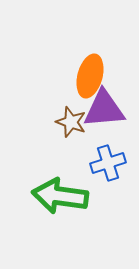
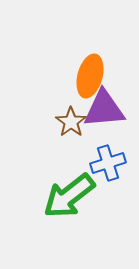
brown star: rotated 16 degrees clockwise
green arrow: moved 9 px right; rotated 46 degrees counterclockwise
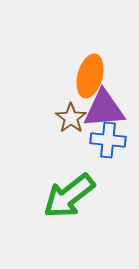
brown star: moved 4 px up
blue cross: moved 23 px up; rotated 24 degrees clockwise
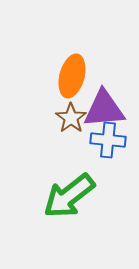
orange ellipse: moved 18 px left
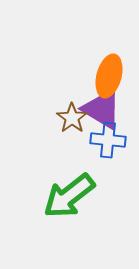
orange ellipse: moved 37 px right
purple triangle: moved 2 px left; rotated 36 degrees clockwise
brown star: moved 1 px right
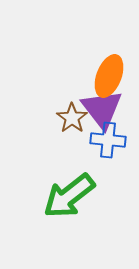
orange ellipse: rotated 6 degrees clockwise
purple triangle: rotated 21 degrees clockwise
